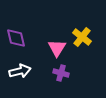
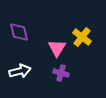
purple diamond: moved 3 px right, 6 px up
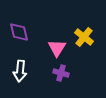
yellow cross: moved 2 px right
white arrow: rotated 110 degrees clockwise
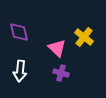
pink triangle: rotated 18 degrees counterclockwise
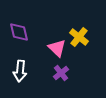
yellow cross: moved 5 px left
purple cross: rotated 35 degrees clockwise
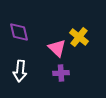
purple cross: rotated 35 degrees clockwise
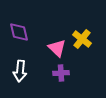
yellow cross: moved 3 px right, 2 px down
